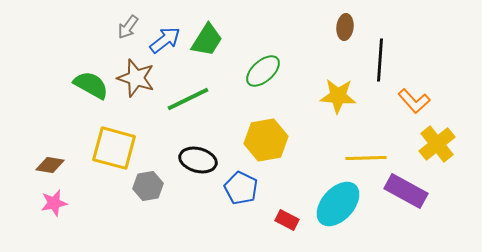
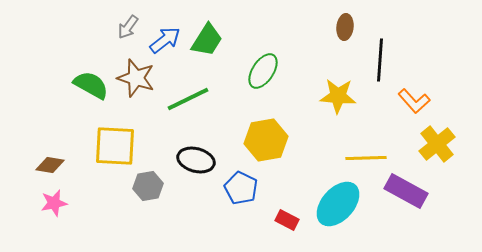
green ellipse: rotated 15 degrees counterclockwise
yellow square: moved 1 px right, 2 px up; rotated 12 degrees counterclockwise
black ellipse: moved 2 px left
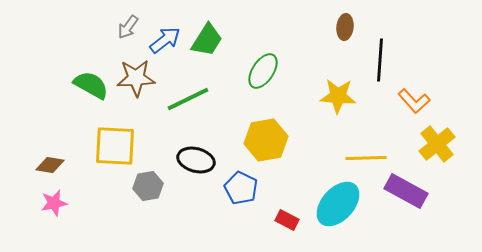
brown star: rotated 21 degrees counterclockwise
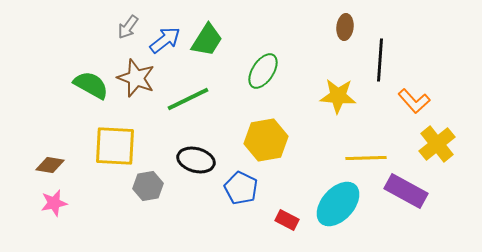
brown star: rotated 24 degrees clockwise
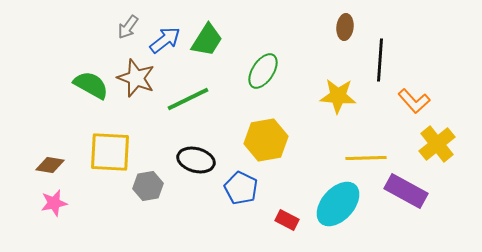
yellow square: moved 5 px left, 6 px down
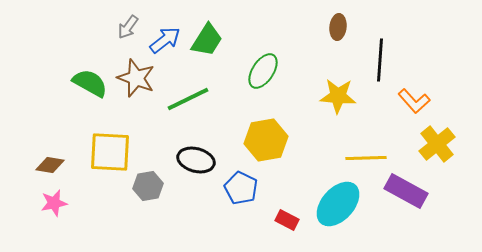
brown ellipse: moved 7 px left
green semicircle: moved 1 px left, 2 px up
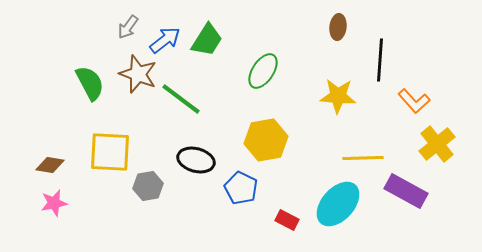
brown star: moved 2 px right, 4 px up
green semicircle: rotated 33 degrees clockwise
green line: moved 7 px left; rotated 63 degrees clockwise
yellow line: moved 3 px left
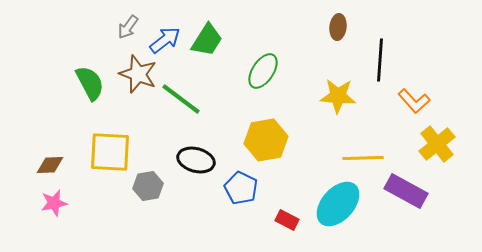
brown diamond: rotated 12 degrees counterclockwise
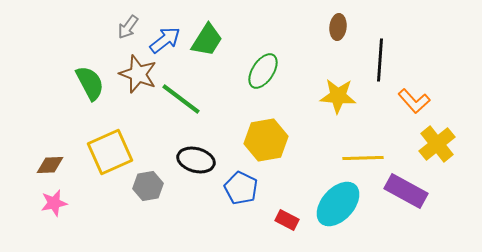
yellow square: rotated 27 degrees counterclockwise
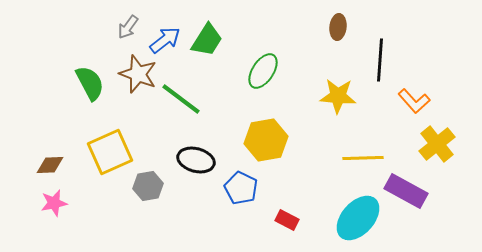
cyan ellipse: moved 20 px right, 14 px down
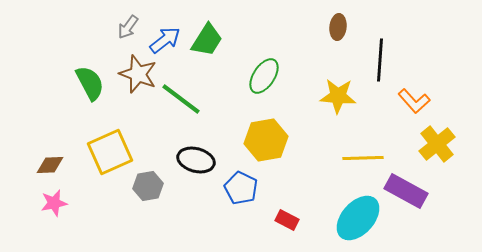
green ellipse: moved 1 px right, 5 px down
